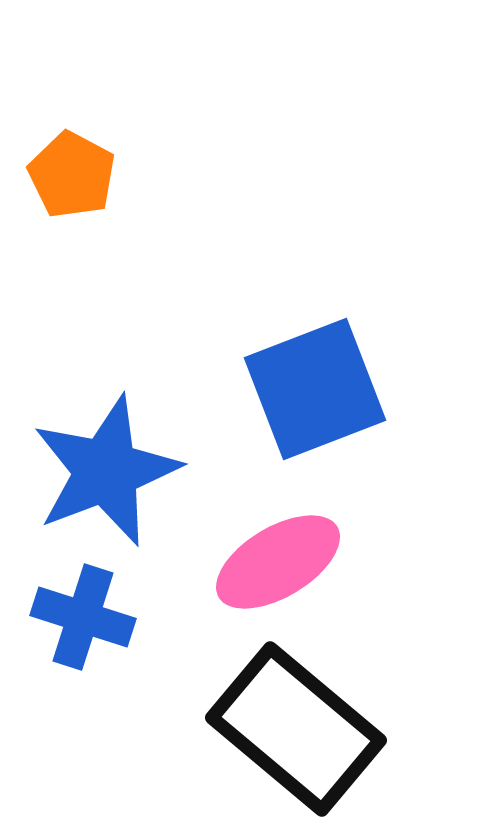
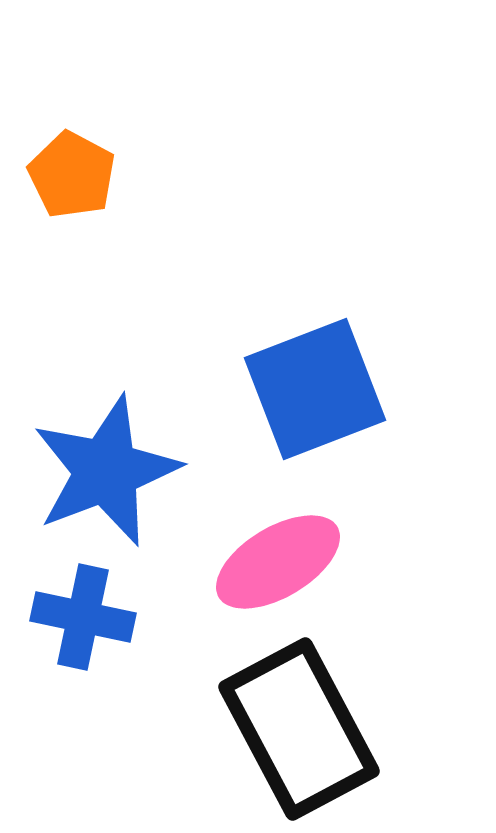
blue cross: rotated 6 degrees counterclockwise
black rectangle: moved 3 px right; rotated 22 degrees clockwise
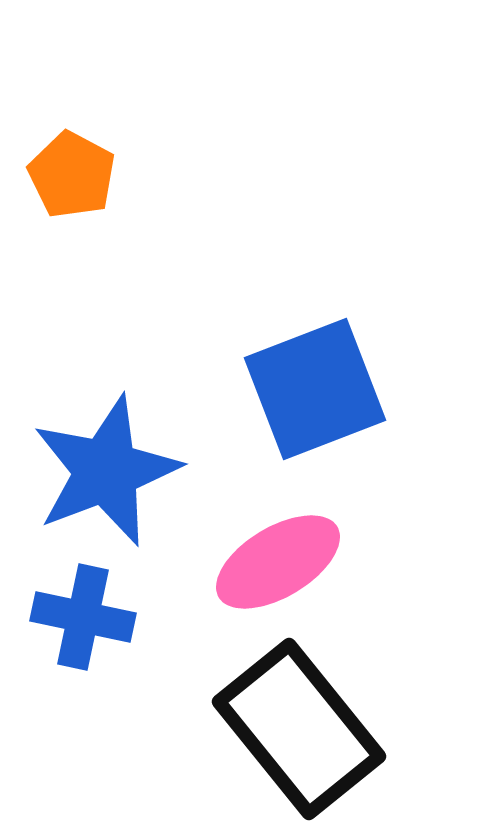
black rectangle: rotated 11 degrees counterclockwise
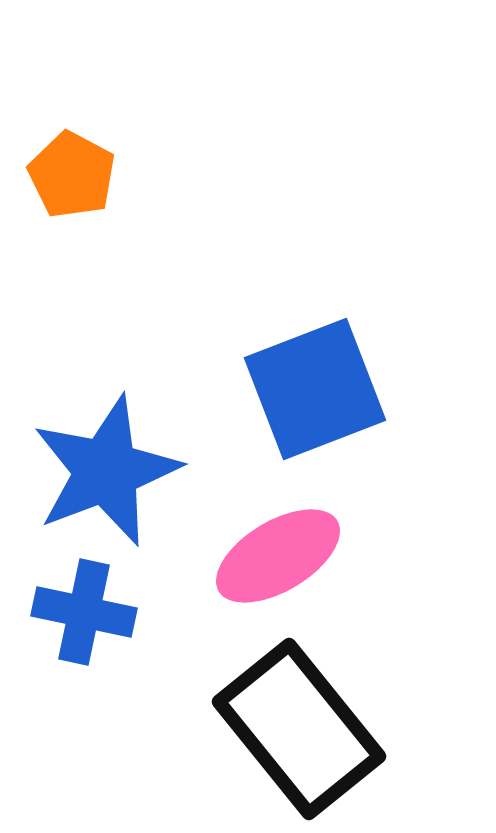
pink ellipse: moved 6 px up
blue cross: moved 1 px right, 5 px up
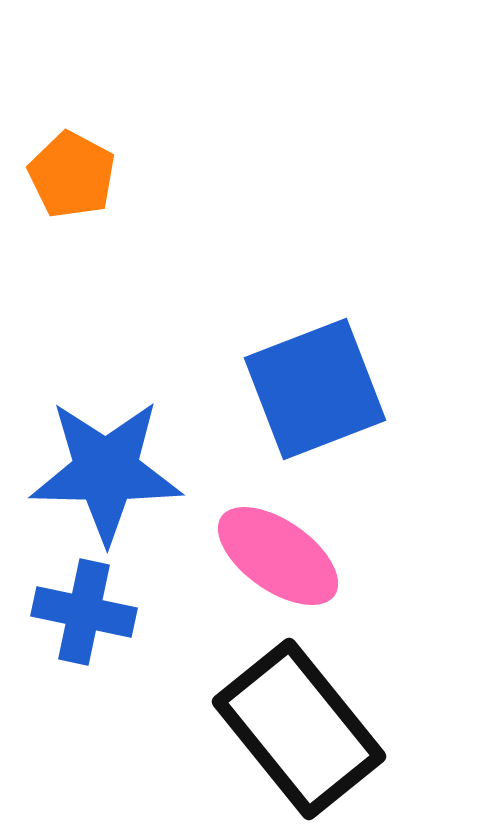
blue star: rotated 22 degrees clockwise
pink ellipse: rotated 66 degrees clockwise
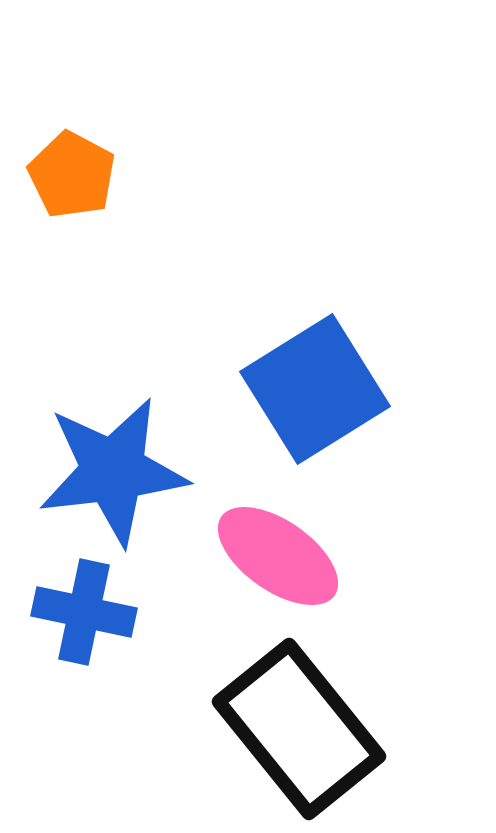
blue square: rotated 11 degrees counterclockwise
blue star: moved 7 px right; rotated 8 degrees counterclockwise
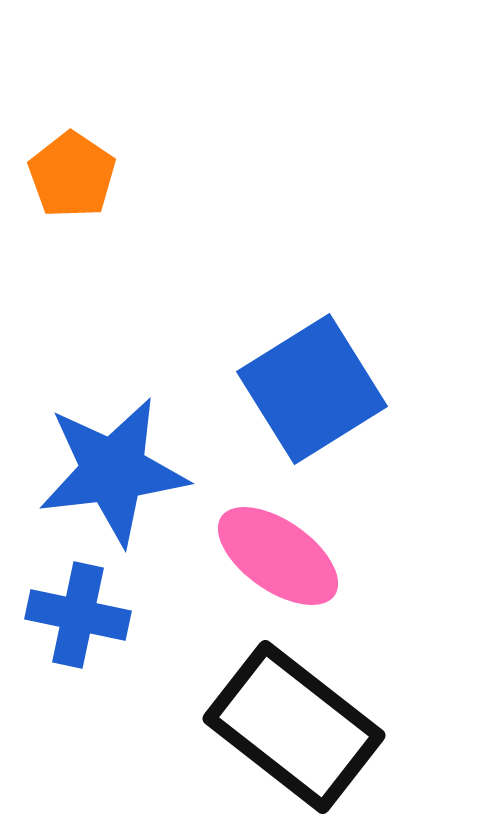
orange pentagon: rotated 6 degrees clockwise
blue square: moved 3 px left
blue cross: moved 6 px left, 3 px down
black rectangle: moved 5 px left, 2 px up; rotated 13 degrees counterclockwise
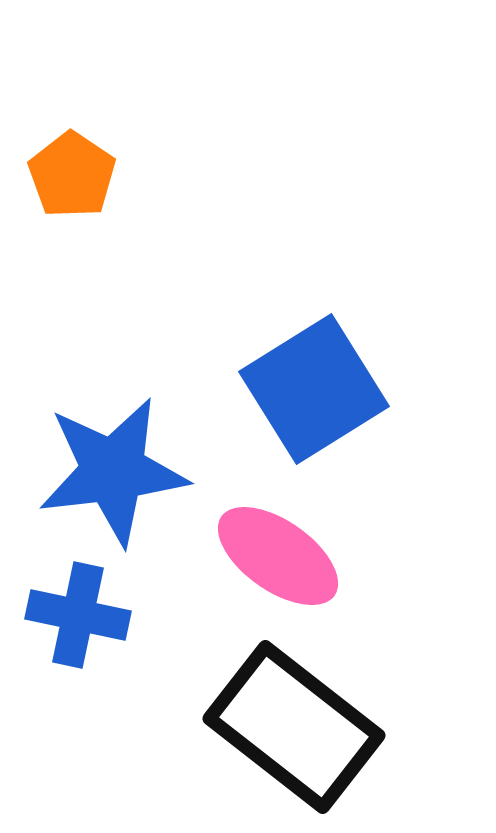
blue square: moved 2 px right
